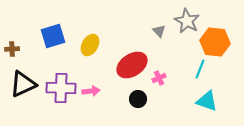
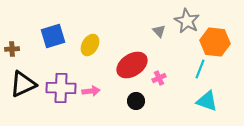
black circle: moved 2 px left, 2 px down
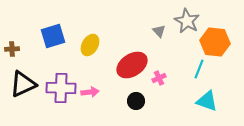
cyan line: moved 1 px left
pink arrow: moved 1 px left, 1 px down
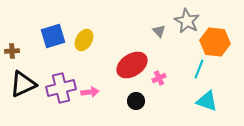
yellow ellipse: moved 6 px left, 5 px up
brown cross: moved 2 px down
purple cross: rotated 16 degrees counterclockwise
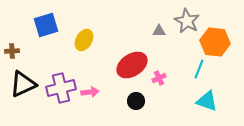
gray triangle: rotated 48 degrees counterclockwise
blue square: moved 7 px left, 11 px up
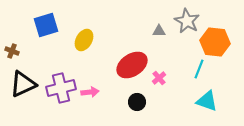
brown cross: rotated 24 degrees clockwise
pink cross: rotated 16 degrees counterclockwise
black circle: moved 1 px right, 1 px down
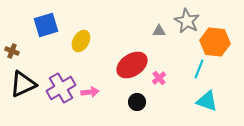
yellow ellipse: moved 3 px left, 1 px down
purple cross: rotated 16 degrees counterclockwise
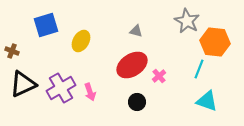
gray triangle: moved 23 px left; rotated 16 degrees clockwise
pink cross: moved 2 px up
pink arrow: rotated 78 degrees clockwise
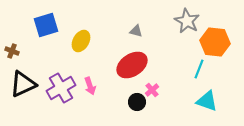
pink cross: moved 7 px left, 14 px down
pink arrow: moved 6 px up
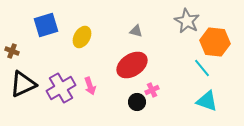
yellow ellipse: moved 1 px right, 4 px up
cyan line: moved 3 px right, 1 px up; rotated 60 degrees counterclockwise
pink cross: rotated 16 degrees clockwise
